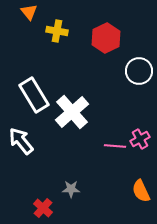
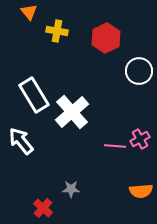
orange semicircle: rotated 70 degrees counterclockwise
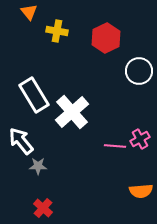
gray star: moved 33 px left, 23 px up
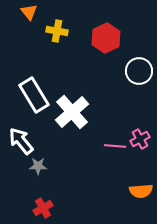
red cross: rotated 18 degrees clockwise
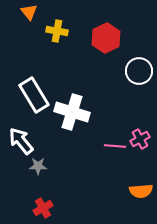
white cross: rotated 32 degrees counterclockwise
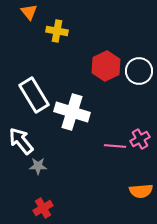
red hexagon: moved 28 px down
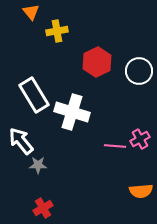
orange triangle: moved 2 px right
yellow cross: rotated 20 degrees counterclockwise
red hexagon: moved 9 px left, 4 px up
gray star: moved 1 px up
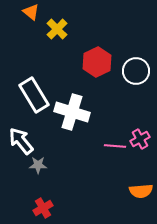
orange triangle: rotated 12 degrees counterclockwise
yellow cross: moved 2 px up; rotated 35 degrees counterclockwise
white circle: moved 3 px left
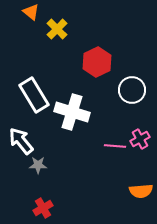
white circle: moved 4 px left, 19 px down
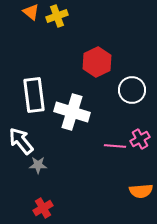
yellow cross: moved 13 px up; rotated 25 degrees clockwise
white rectangle: rotated 24 degrees clockwise
